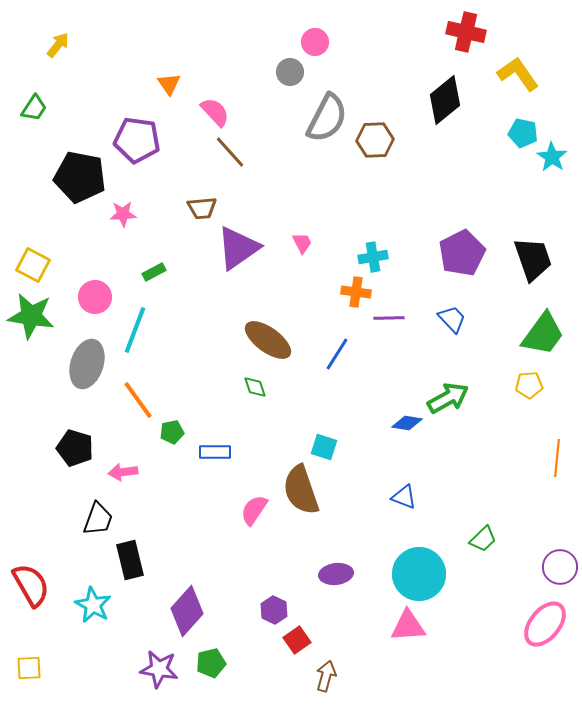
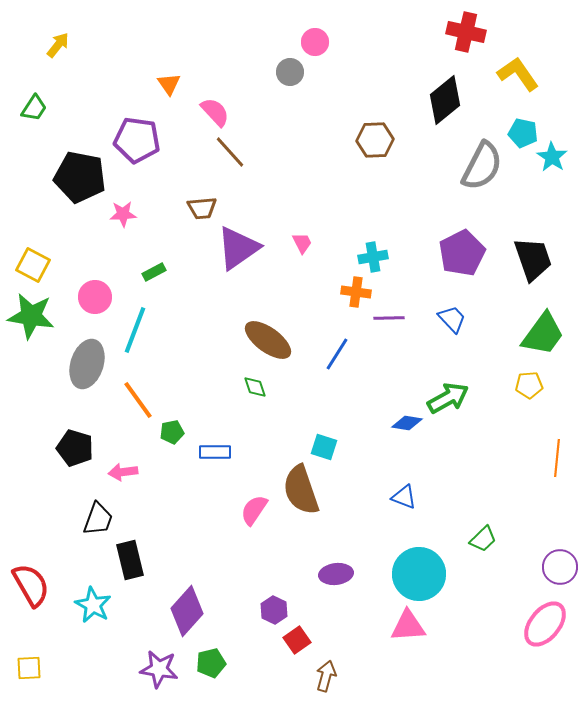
gray semicircle at (327, 118): moved 155 px right, 48 px down
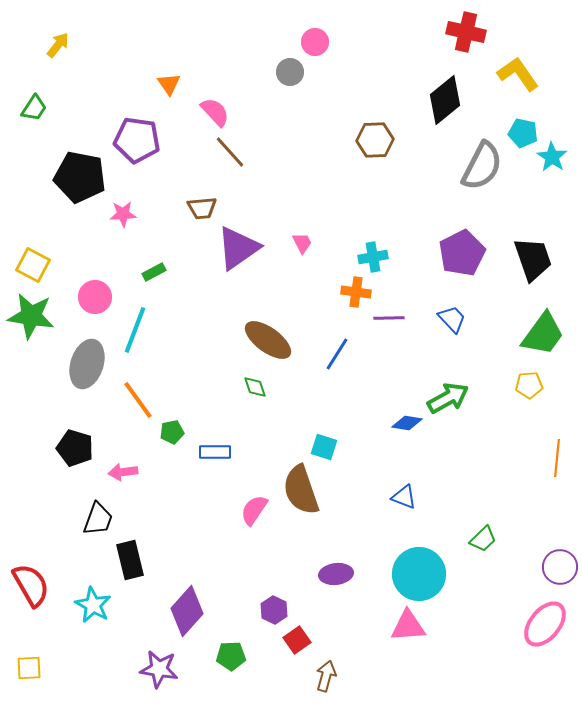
green pentagon at (211, 663): moved 20 px right, 7 px up; rotated 12 degrees clockwise
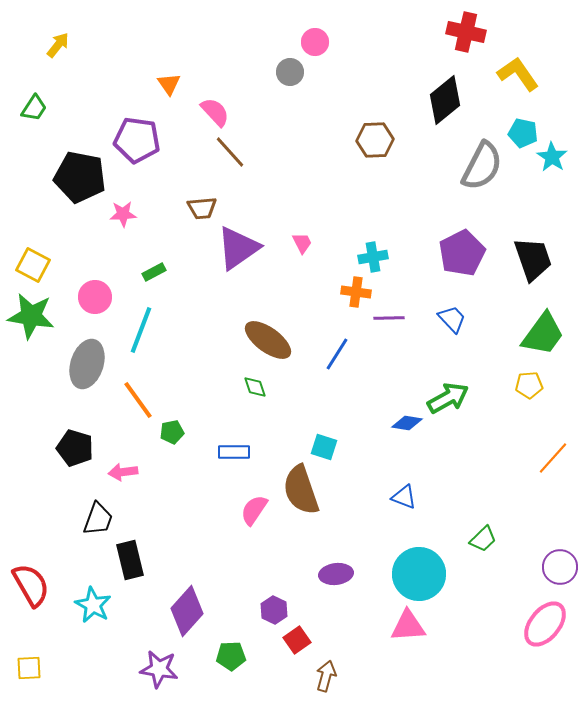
cyan line at (135, 330): moved 6 px right
blue rectangle at (215, 452): moved 19 px right
orange line at (557, 458): moved 4 px left; rotated 36 degrees clockwise
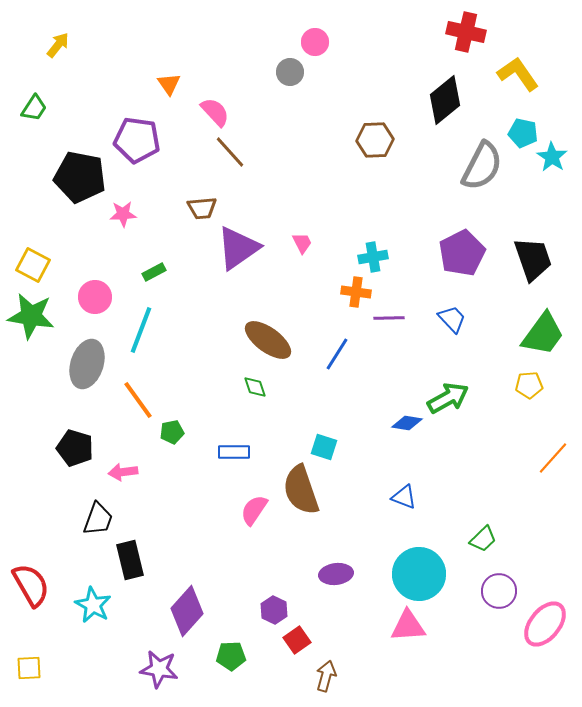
purple circle at (560, 567): moved 61 px left, 24 px down
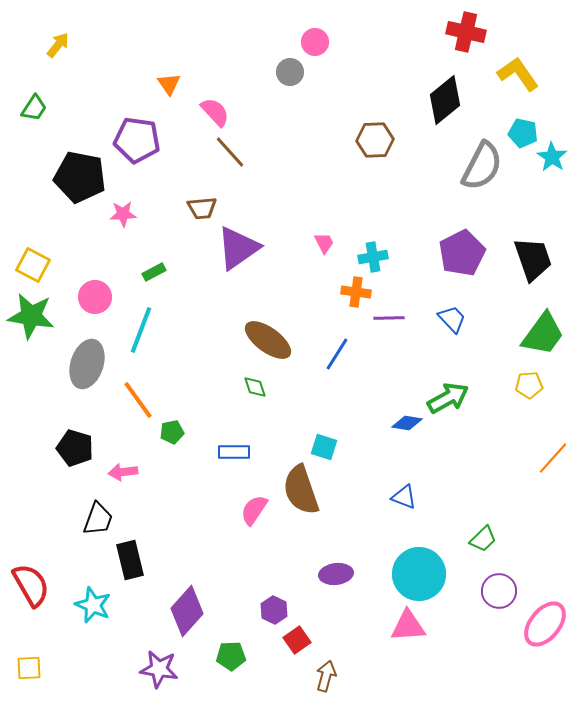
pink trapezoid at (302, 243): moved 22 px right
cyan star at (93, 605): rotated 6 degrees counterclockwise
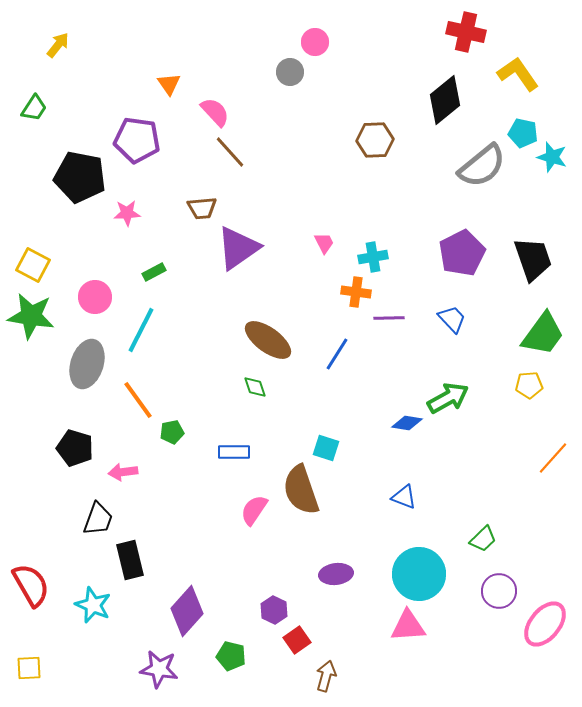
cyan star at (552, 157): rotated 16 degrees counterclockwise
gray semicircle at (482, 166): rotated 24 degrees clockwise
pink star at (123, 214): moved 4 px right, 1 px up
cyan line at (141, 330): rotated 6 degrees clockwise
cyan square at (324, 447): moved 2 px right, 1 px down
green pentagon at (231, 656): rotated 16 degrees clockwise
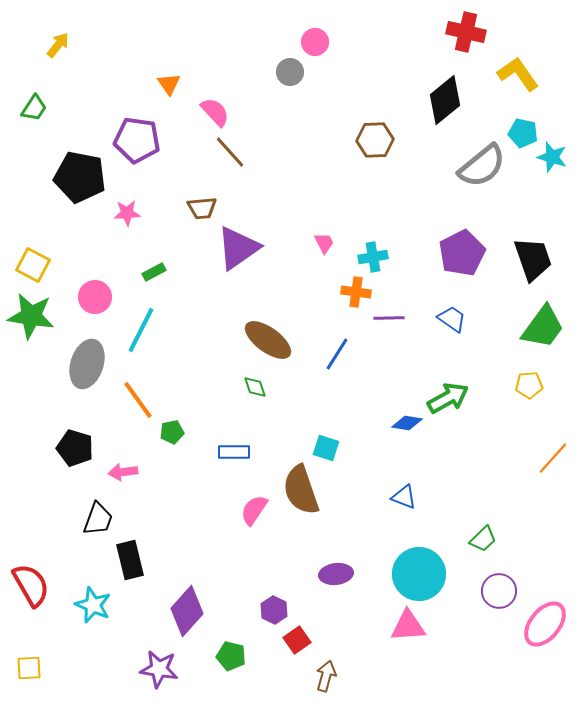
blue trapezoid at (452, 319): rotated 12 degrees counterclockwise
green trapezoid at (543, 334): moved 7 px up
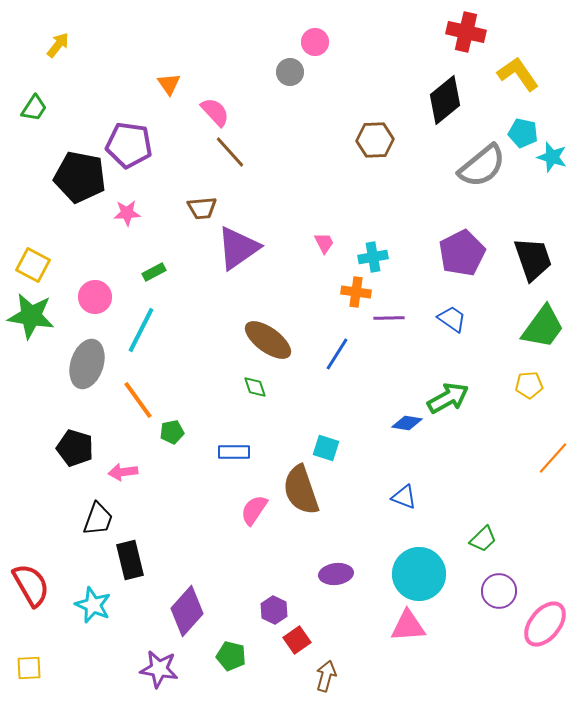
purple pentagon at (137, 140): moved 8 px left, 5 px down
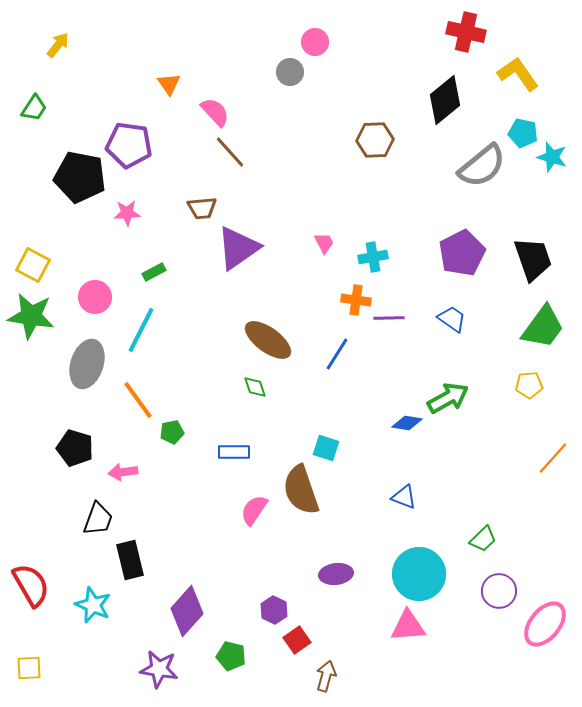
orange cross at (356, 292): moved 8 px down
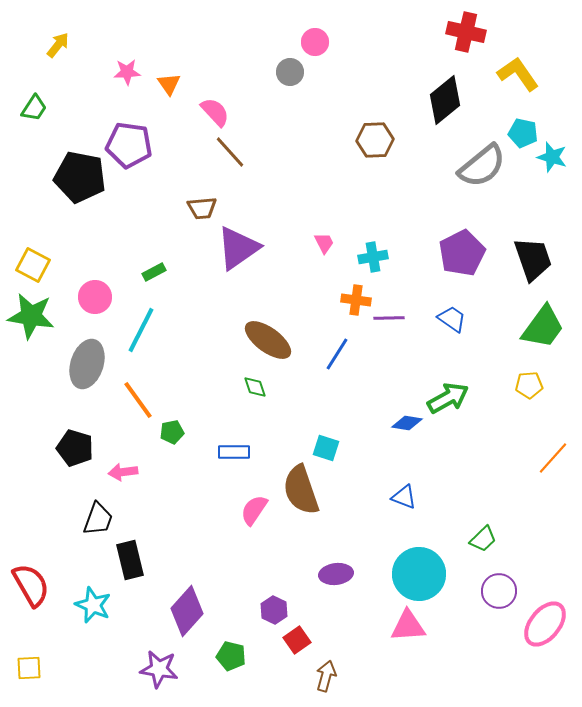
pink star at (127, 213): moved 141 px up
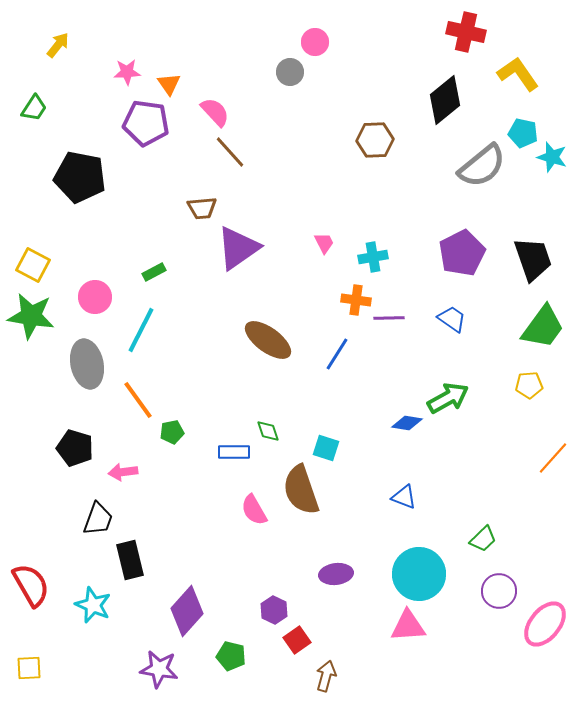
purple pentagon at (129, 145): moved 17 px right, 22 px up
gray ellipse at (87, 364): rotated 30 degrees counterclockwise
green diamond at (255, 387): moved 13 px right, 44 px down
pink semicircle at (254, 510): rotated 64 degrees counterclockwise
